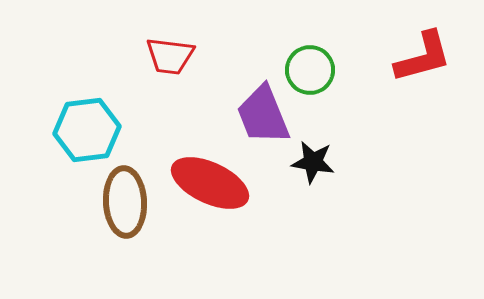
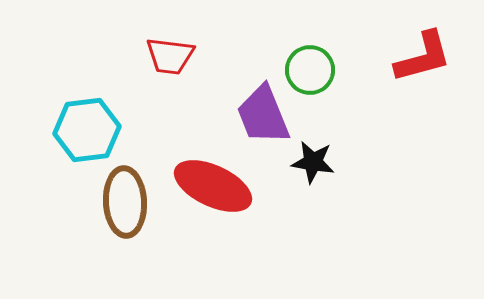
red ellipse: moved 3 px right, 3 px down
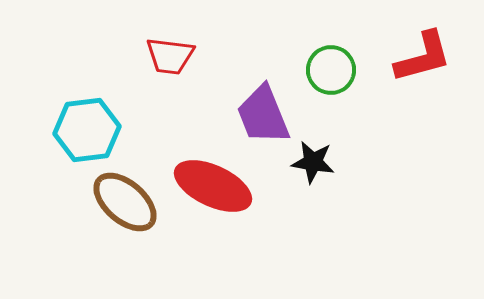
green circle: moved 21 px right
brown ellipse: rotated 46 degrees counterclockwise
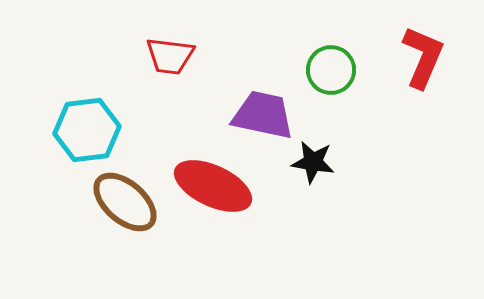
red L-shape: rotated 52 degrees counterclockwise
purple trapezoid: rotated 124 degrees clockwise
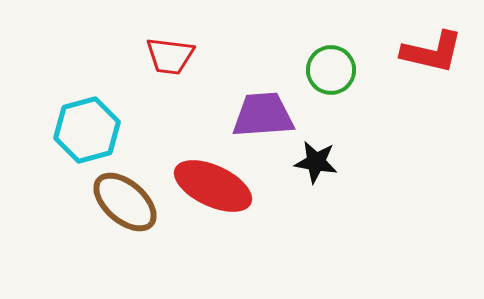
red L-shape: moved 9 px right, 5 px up; rotated 80 degrees clockwise
purple trapezoid: rotated 16 degrees counterclockwise
cyan hexagon: rotated 8 degrees counterclockwise
black star: moved 3 px right
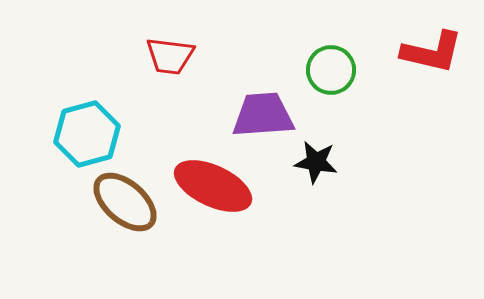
cyan hexagon: moved 4 px down
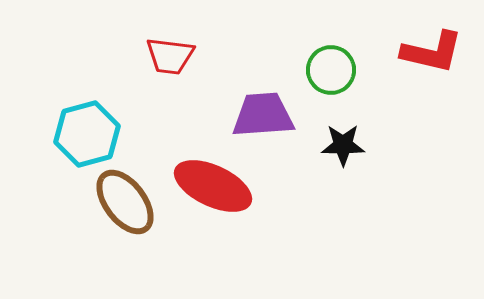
black star: moved 27 px right, 17 px up; rotated 9 degrees counterclockwise
brown ellipse: rotated 12 degrees clockwise
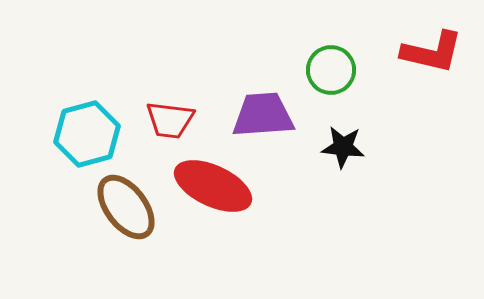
red trapezoid: moved 64 px down
black star: moved 2 px down; rotated 6 degrees clockwise
brown ellipse: moved 1 px right, 5 px down
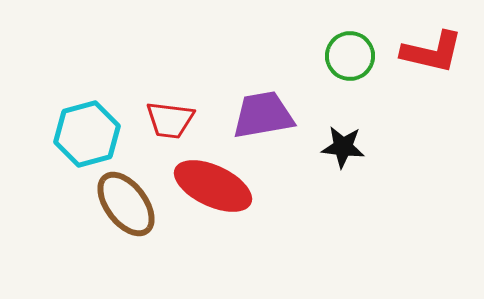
green circle: moved 19 px right, 14 px up
purple trapezoid: rotated 6 degrees counterclockwise
brown ellipse: moved 3 px up
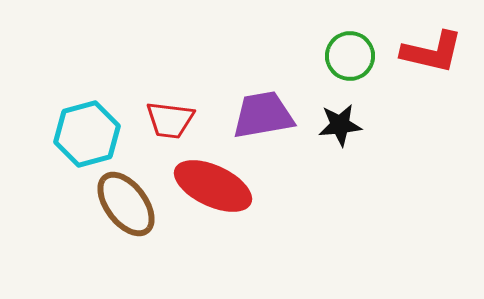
black star: moved 3 px left, 22 px up; rotated 12 degrees counterclockwise
